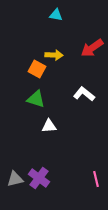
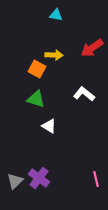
white triangle: rotated 35 degrees clockwise
gray triangle: moved 2 px down; rotated 30 degrees counterclockwise
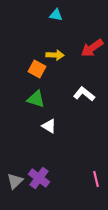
yellow arrow: moved 1 px right
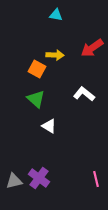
green triangle: rotated 24 degrees clockwise
gray triangle: moved 1 px left; rotated 30 degrees clockwise
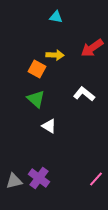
cyan triangle: moved 2 px down
pink line: rotated 56 degrees clockwise
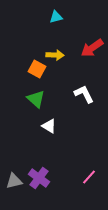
cyan triangle: rotated 24 degrees counterclockwise
white L-shape: rotated 25 degrees clockwise
pink line: moved 7 px left, 2 px up
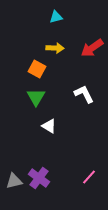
yellow arrow: moved 7 px up
green triangle: moved 2 px up; rotated 18 degrees clockwise
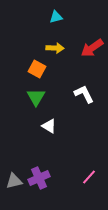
purple cross: rotated 30 degrees clockwise
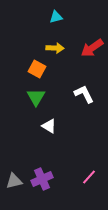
purple cross: moved 3 px right, 1 px down
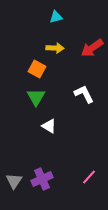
gray triangle: rotated 42 degrees counterclockwise
